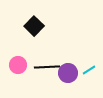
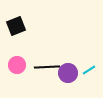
black square: moved 18 px left; rotated 24 degrees clockwise
pink circle: moved 1 px left
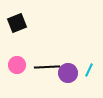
black square: moved 1 px right, 3 px up
cyan line: rotated 32 degrees counterclockwise
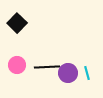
black square: rotated 24 degrees counterclockwise
cyan line: moved 2 px left, 3 px down; rotated 40 degrees counterclockwise
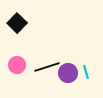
black line: rotated 15 degrees counterclockwise
cyan line: moved 1 px left, 1 px up
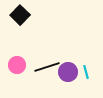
black square: moved 3 px right, 8 px up
purple circle: moved 1 px up
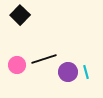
black line: moved 3 px left, 8 px up
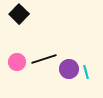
black square: moved 1 px left, 1 px up
pink circle: moved 3 px up
purple circle: moved 1 px right, 3 px up
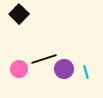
pink circle: moved 2 px right, 7 px down
purple circle: moved 5 px left
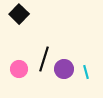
black line: rotated 55 degrees counterclockwise
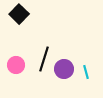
pink circle: moved 3 px left, 4 px up
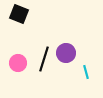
black square: rotated 24 degrees counterclockwise
pink circle: moved 2 px right, 2 px up
purple circle: moved 2 px right, 16 px up
